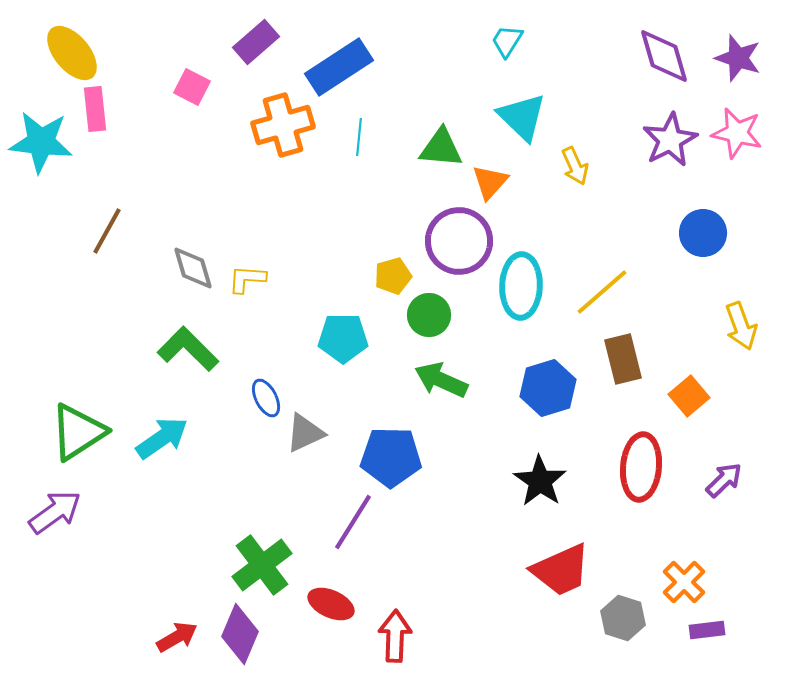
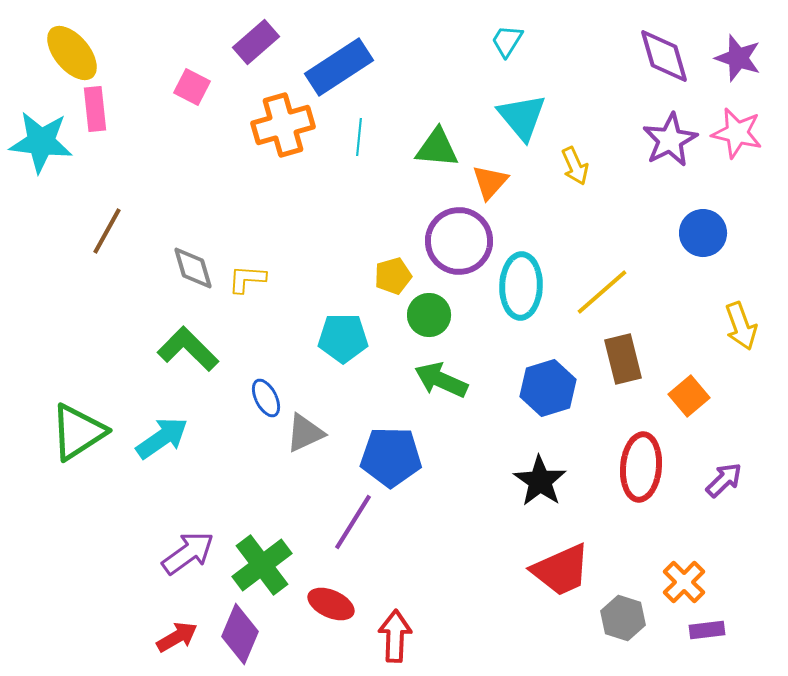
cyan triangle at (522, 117): rotated 6 degrees clockwise
green triangle at (441, 148): moved 4 px left
purple arrow at (55, 512): moved 133 px right, 41 px down
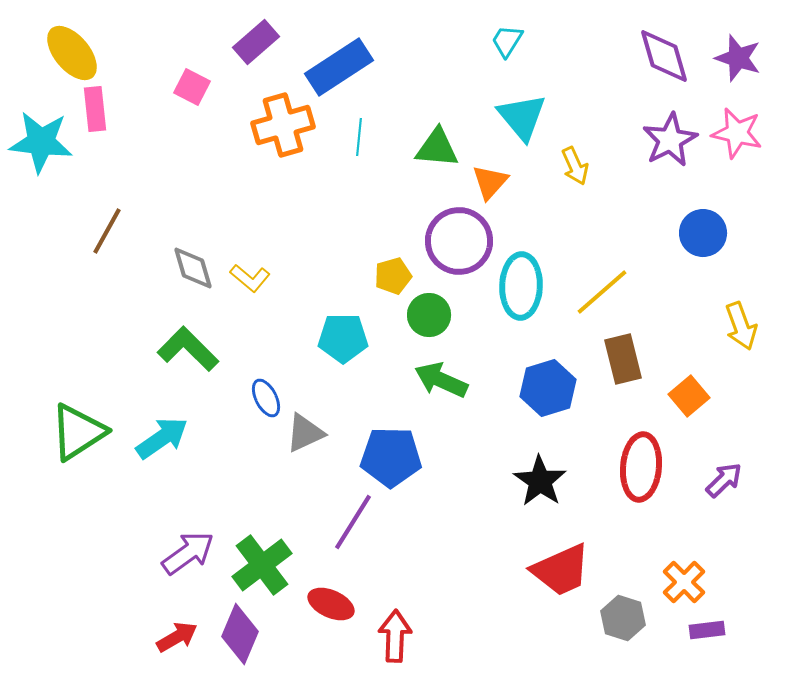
yellow L-shape at (247, 279): moved 3 px right, 1 px up; rotated 144 degrees counterclockwise
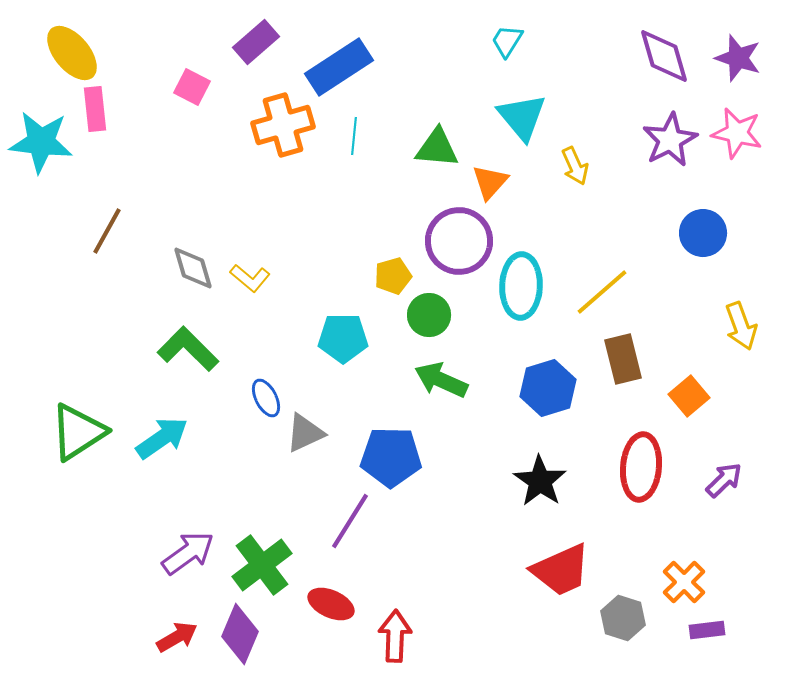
cyan line at (359, 137): moved 5 px left, 1 px up
purple line at (353, 522): moved 3 px left, 1 px up
